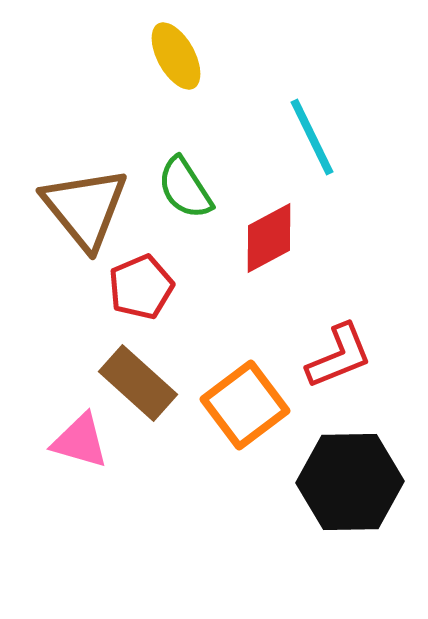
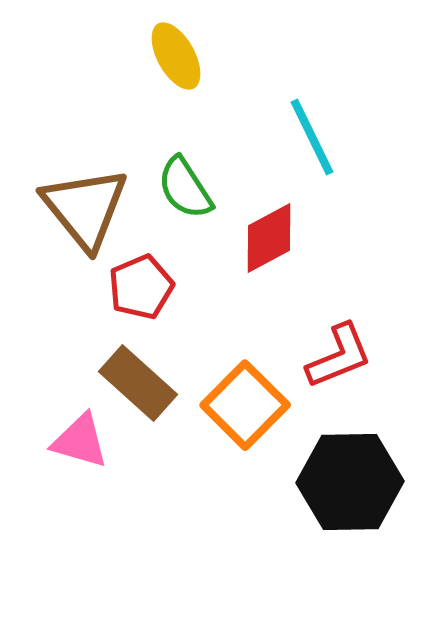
orange square: rotated 8 degrees counterclockwise
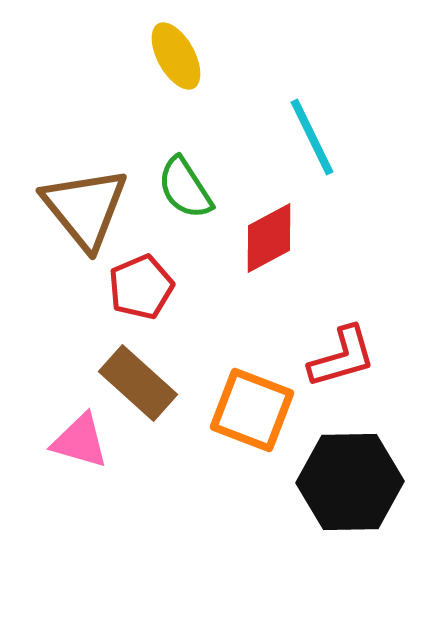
red L-shape: moved 3 px right, 1 px down; rotated 6 degrees clockwise
orange square: moved 7 px right, 5 px down; rotated 24 degrees counterclockwise
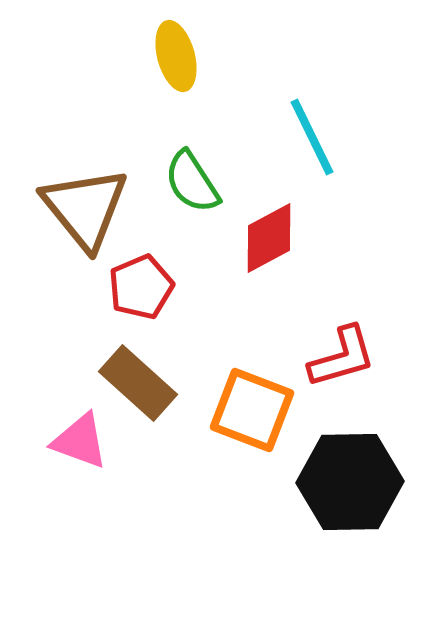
yellow ellipse: rotated 14 degrees clockwise
green semicircle: moved 7 px right, 6 px up
pink triangle: rotated 4 degrees clockwise
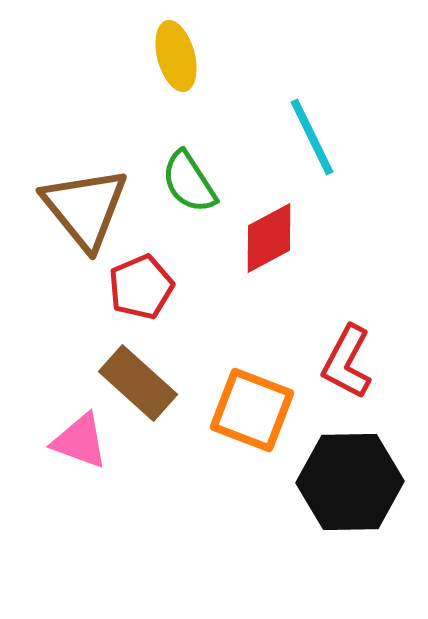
green semicircle: moved 3 px left
red L-shape: moved 5 px right, 5 px down; rotated 134 degrees clockwise
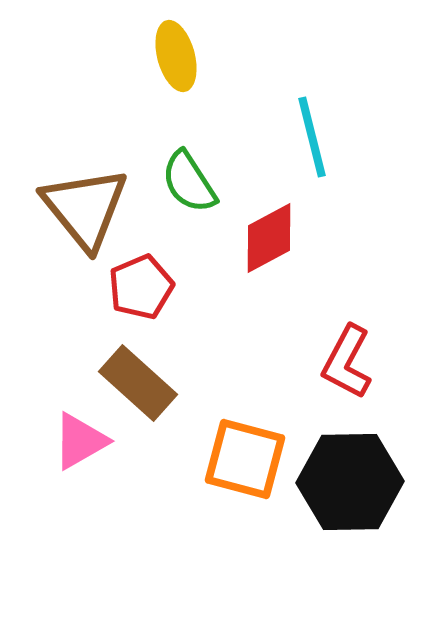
cyan line: rotated 12 degrees clockwise
orange square: moved 7 px left, 49 px down; rotated 6 degrees counterclockwise
pink triangle: rotated 50 degrees counterclockwise
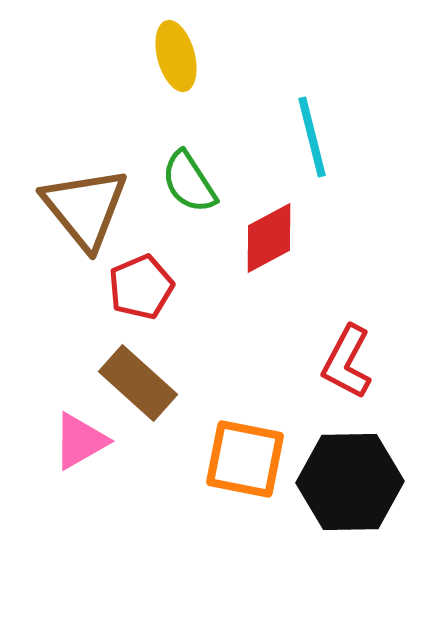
orange square: rotated 4 degrees counterclockwise
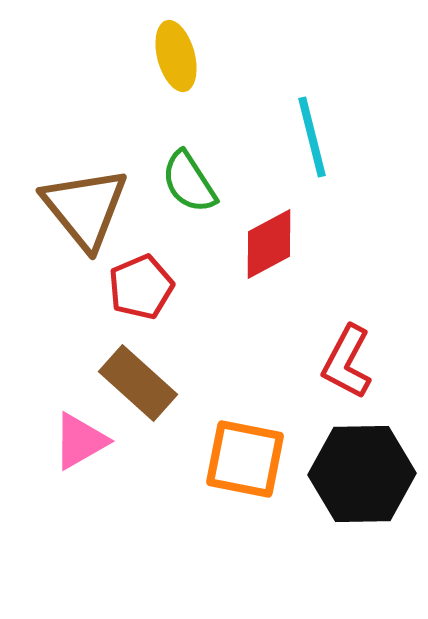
red diamond: moved 6 px down
black hexagon: moved 12 px right, 8 px up
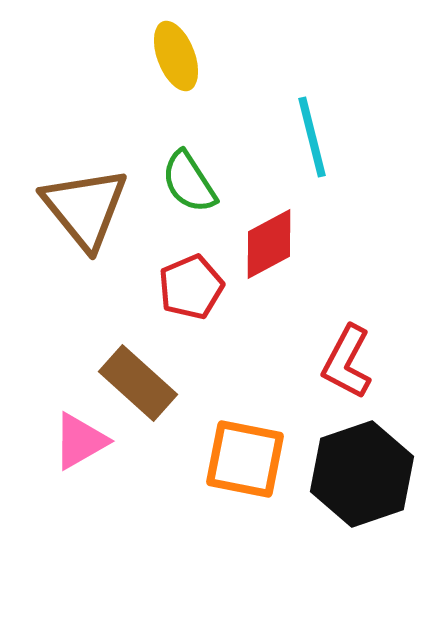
yellow ellipse: rotated 6 degrees counterclockwise
red pentagon: moved 50 px right
black hexagon: rotated 18 degrees counterclockwise
